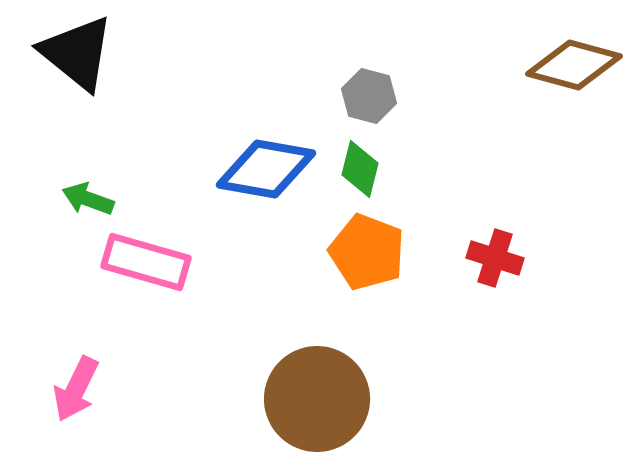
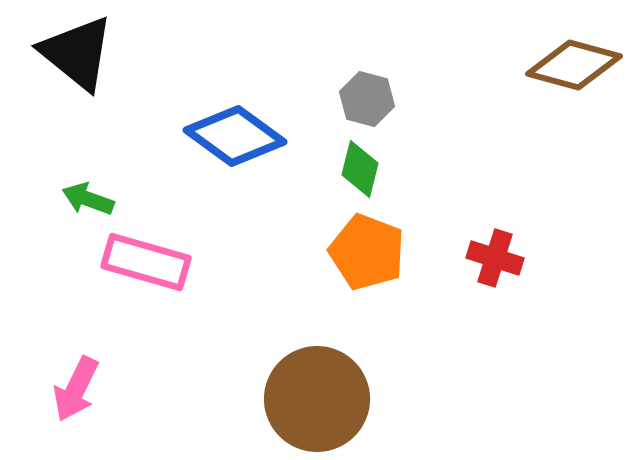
gray hexagon: moved 2 px left, 3 px down
blue diamond: moved 31 px left, 33 px up; rotated 26 degrees clockwise
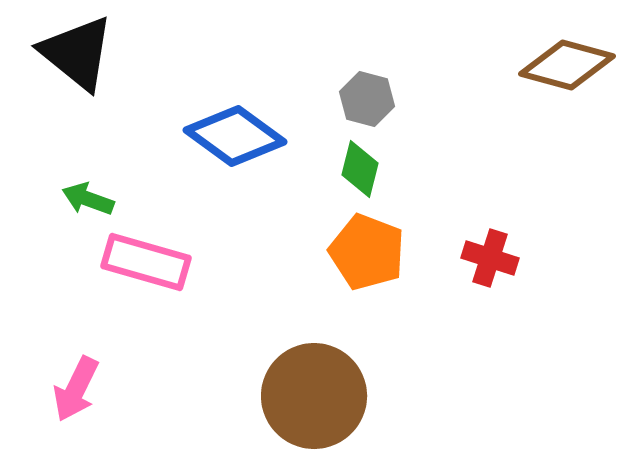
brown diamond: moved 7 px left
red cross: moved 5 px left
brown circle: moved 3 px left, 3 px up
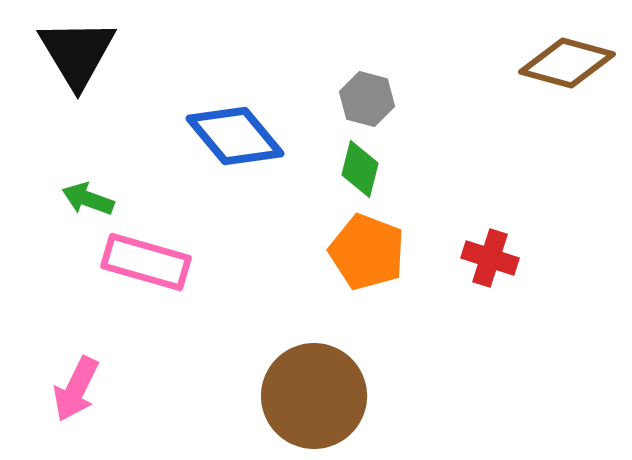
black triangle: rotated 20 degrees clockwise
brown diamond: moved 2 px up
blue diamond: rotated 14 degrees clockwise
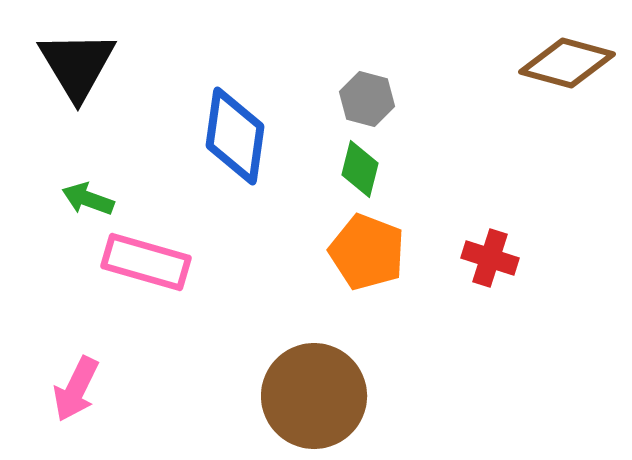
black triangle: moved 12 px down
blue diamond: rotated 48 degrees clockwise
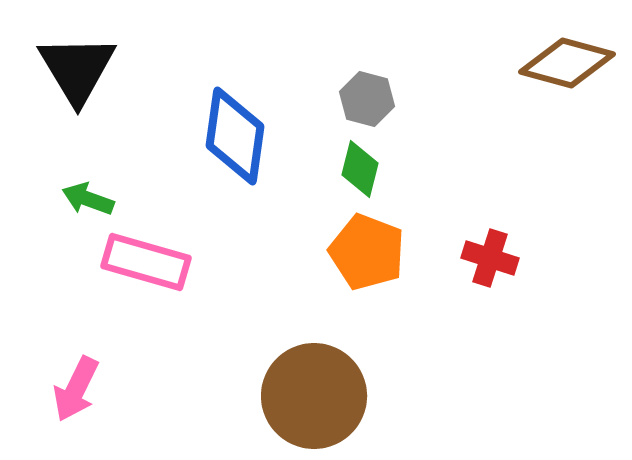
black triangle: moved 4 px down
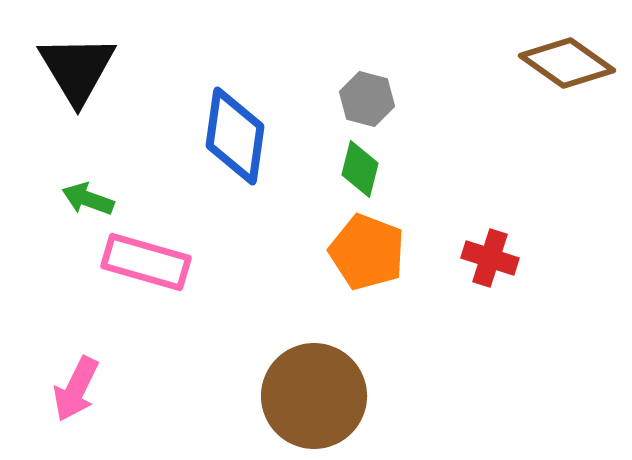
brown diamond: rotated 20 degrees clockwise
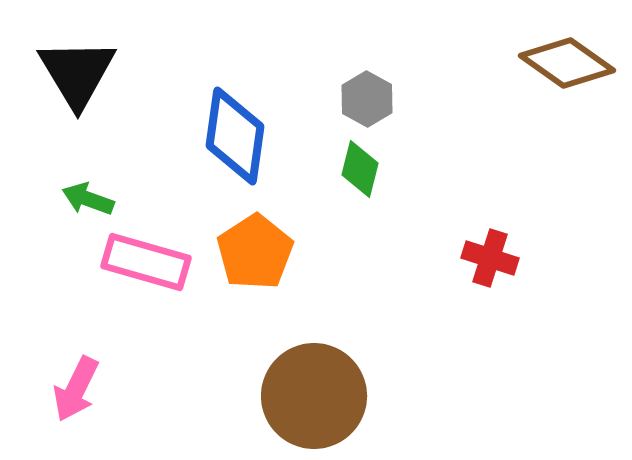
black triangle: moved 4 px down
gray hexagon: rotated 14 degrees clockwise
orange pentagon: moved 112 px left; rotated 18 degrees clockwise
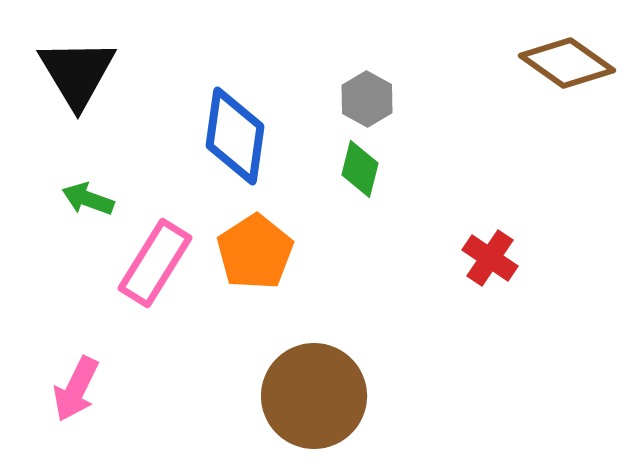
red cross: rotated 16 degrees clockwise
pink rectangle: moved 9 px right, 1 px down; rotated 74 degrees counterclockwise
